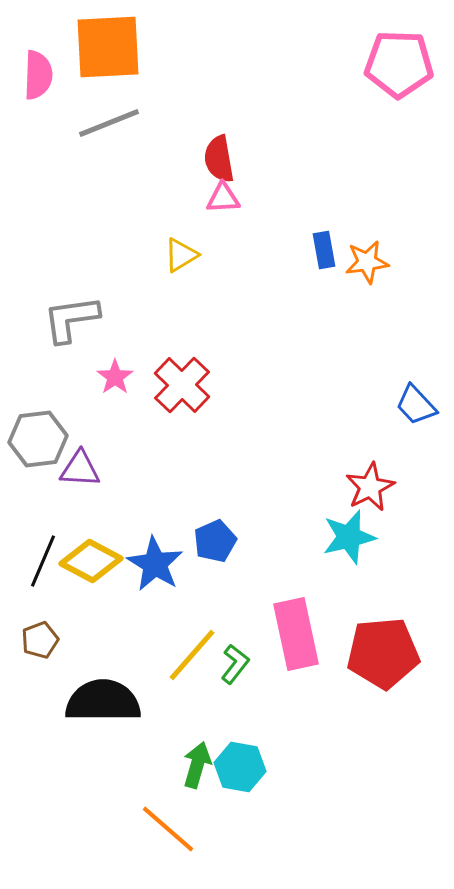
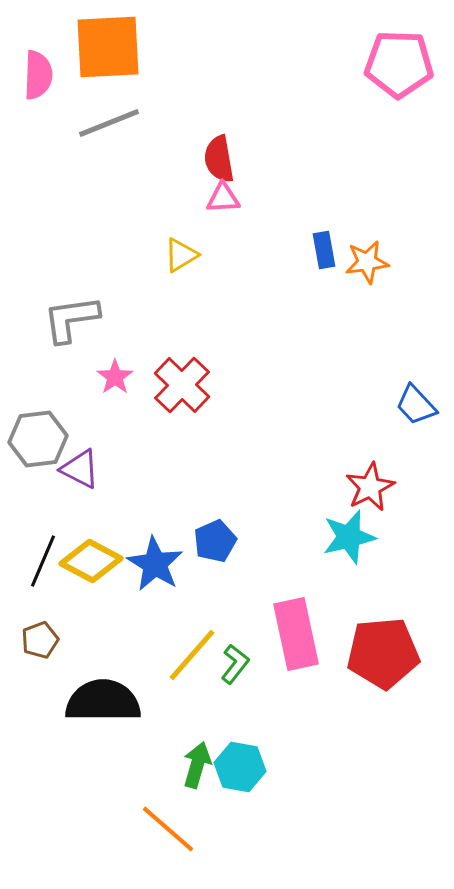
purple triangle: rotated 24 degrees clockwise
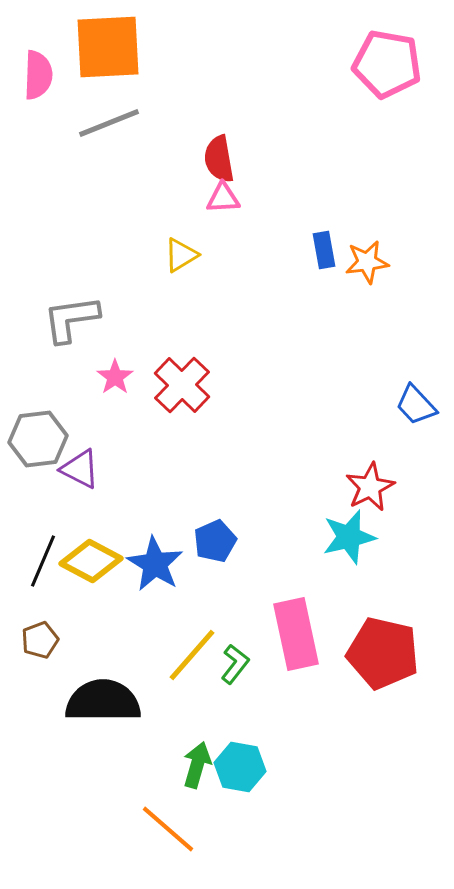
pink pentagon: moved 12 px left; rotated 8 degrees clockwise
red pentagon: rotated 18 degrees clockwise
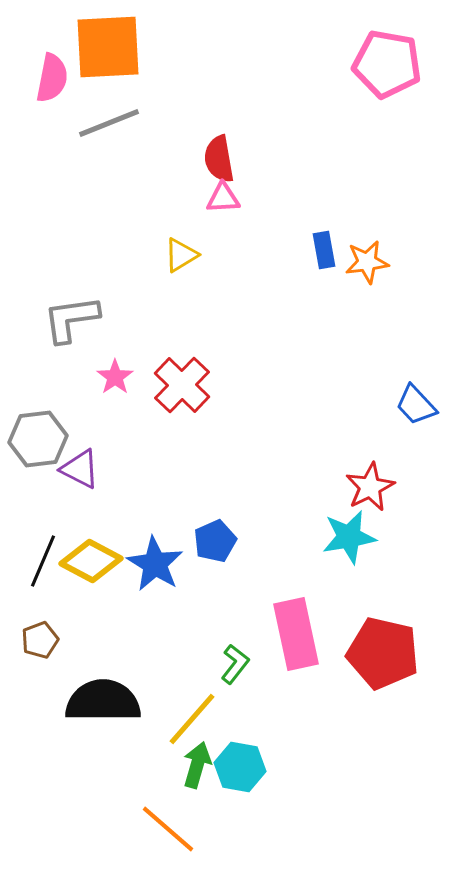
pink semicircle: moved 14 px right, 3 px down; rotated 9 degrees clockwise
cyan star: rotated 4 degrees clockwise
yellow line: moved 64 px down
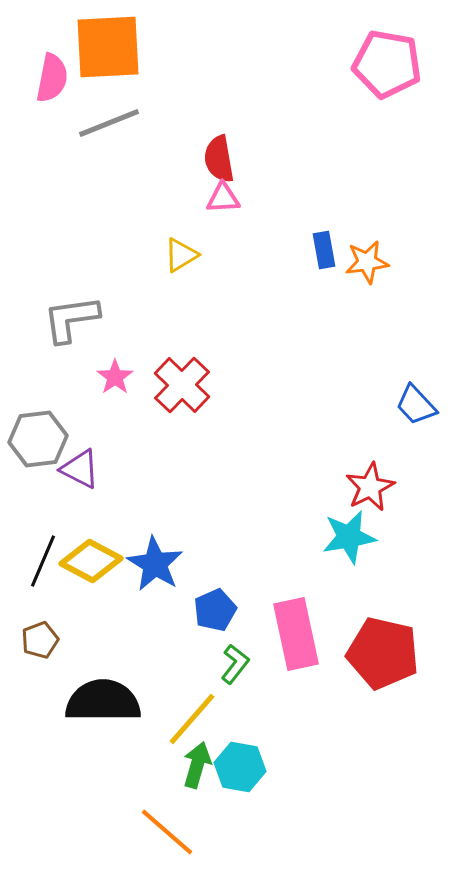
blue pentagon: moved 69 px down
orange line: moved 1 px left, 3 px down
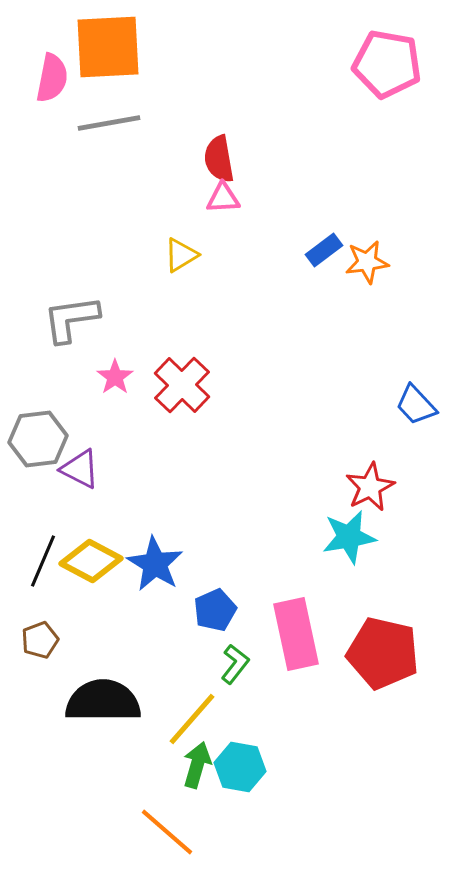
gray line: rotated 12 degrees clockwise
blue rectangle: rotated 63 degrees clockwise
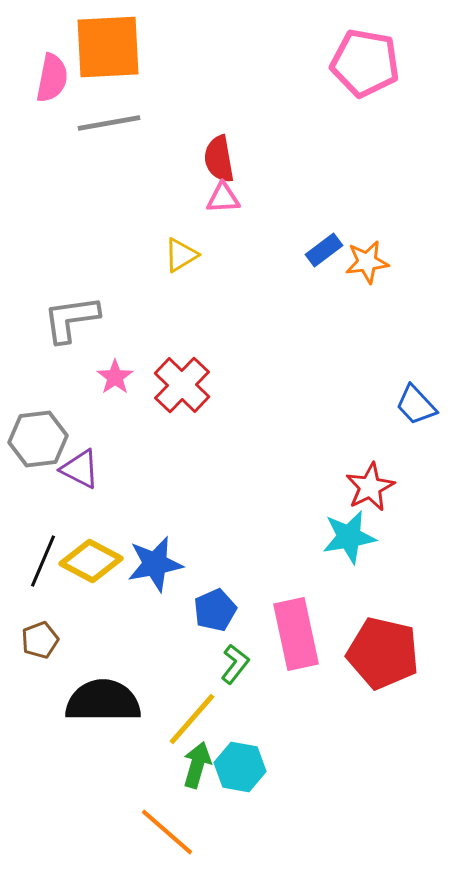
pink pentagon: moved 22 px left, 1 px up
blue star: rotated 30 degrees clockwise
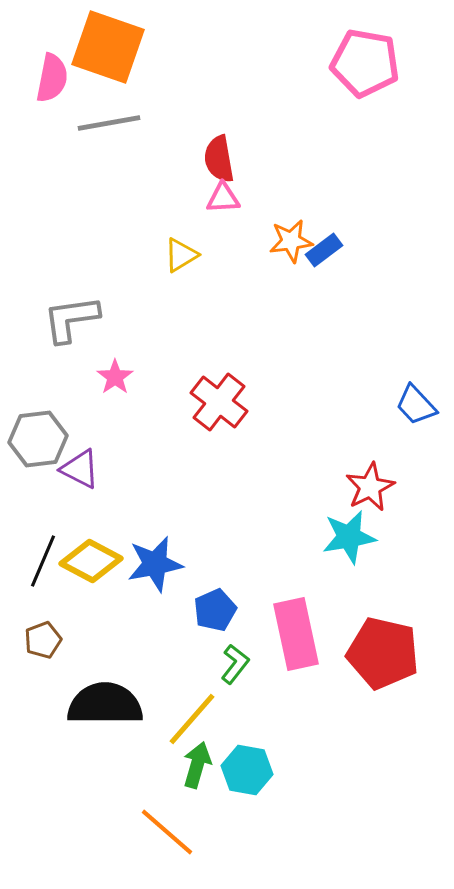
orange square: rotated 22 degrees clockwise
orange star: moved 76 px left, 21 px up
red cross: moved 37 px right, 17 px down; rotated 6 degrees counterclockwise
brown pentagon: moved 3 px right
black semicircle: moved 2 px right, 3 px down
cyan hexagon: moved 7 px right, 3 px down
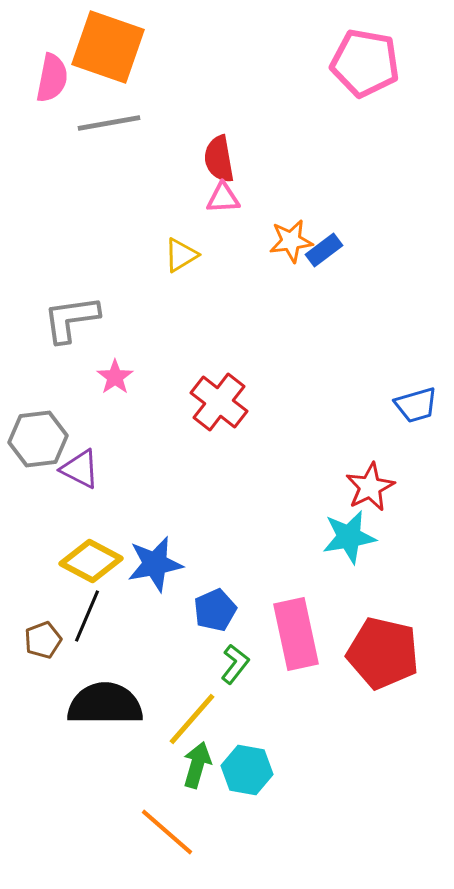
blue trapezoid: rotated 63 degrees counterclockwise
black line: moved 44 px right, 55 px down
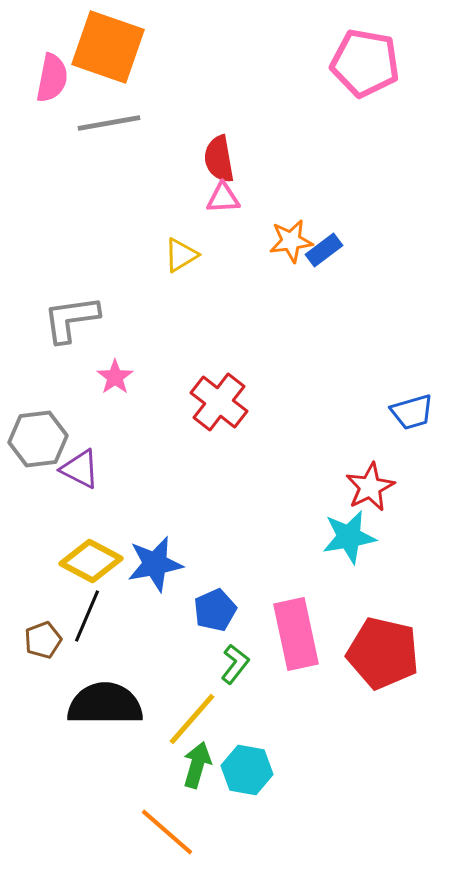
blue trapezoid: moved 4 px left, 7 px down
